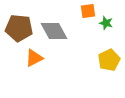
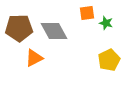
orange square: moved 1 px left, 2 px down
brown pentagon: rotated 8 degrees counterclockwise
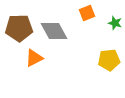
orange square: rotated 14 degrees counterclockwise
green star: moved 9 px right
yellow pentagon: rotated 20 degrees clockwise
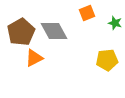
brown pentagon: moved 2 px right, 4 px down; rotated 28 degrees counterclockwise
yellow pentagon: moved 2 px left
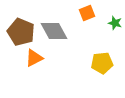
brown pentagon: rotated 20 degrees counterclockwise
yellow pentagon: moved 5 px left, 3 px down
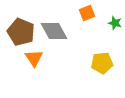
orange triangle: rotated 36 degrees counterclockwise
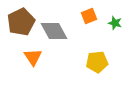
orange square: moved 2 px right, 3 px down
brown pentagon: moved 10 px up; rotated 24 degrees clockwise
orange triangle: moved 1 px left, 1 px up
yellow pentagon: moved 5 px left, 1 px up
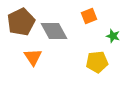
green star: moved 2 px left, 13 px down
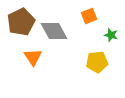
green star: moved 2 px left, 1 px up
